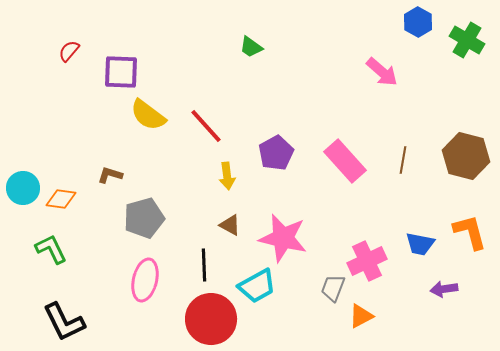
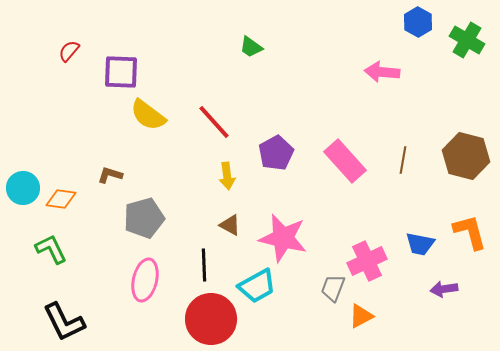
pink arrow: rotated 144 degrees clockwise
red line: moved 8 px right, 4 px up
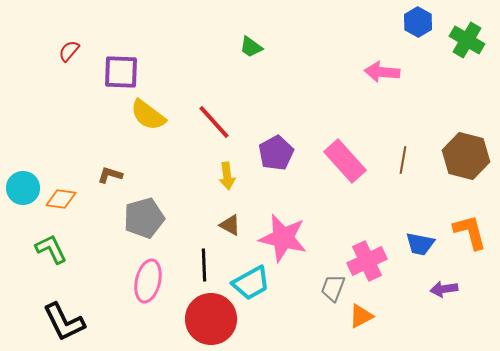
pink ellipse: moved 3 px right, 1 px down
cyan trapezoid: moved 6 px left, 3 px up
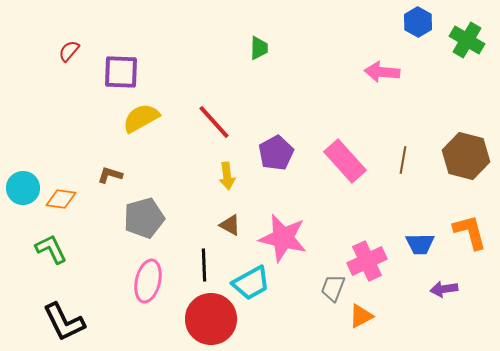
green trapezoid: moved 8 px right, 1 px down; rotated 125 degrees counterclockwise
yellow semicircle: moved 7 px left, 3 px down; rotated 114 degrees clockwise
blue trapezoid: rotated 12 degrees counterclockwise
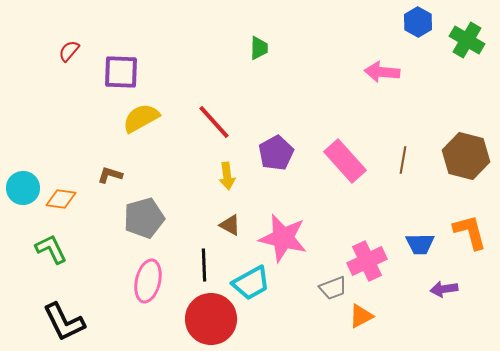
gray trapezoid: rotated 132 degrees counterclockwise
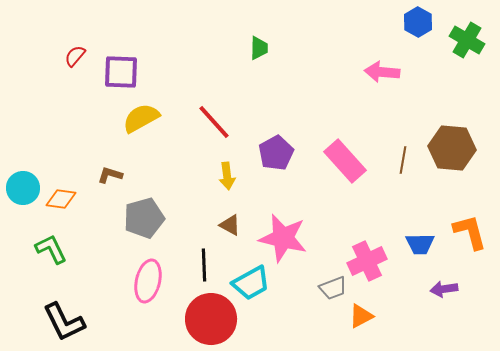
red semicircle: moved 6 px right, 5 px down
brown hexagon: moved 14 px left, 8 px up; rotated 9 degrees counterclockwise
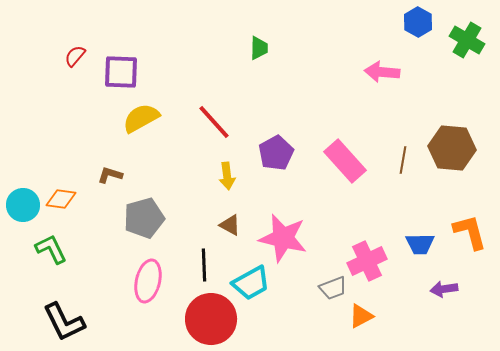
cyan circle: moved 17 px down
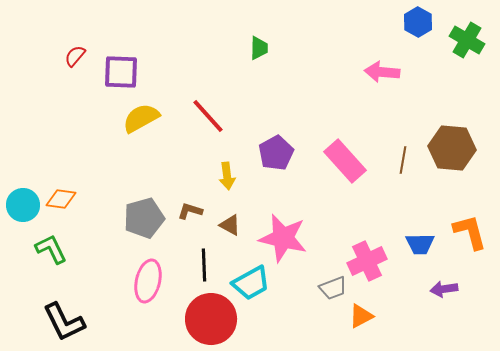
red line: moved 6 px left, 6 px up
brown L-shape: moved 80 px right, 36 px down
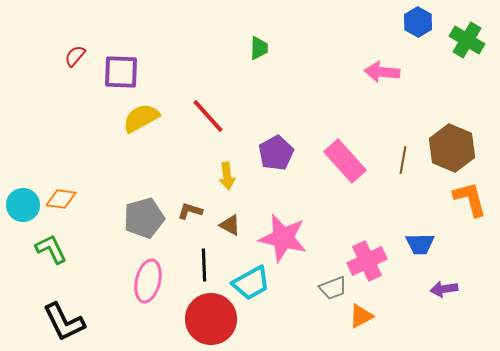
brown hexagon: rotated 18 degrees clockwise
orange L-shape: moved 33 px up
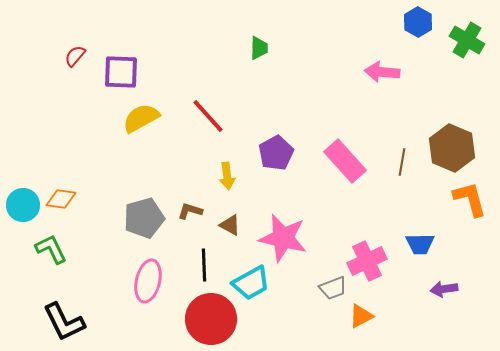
brown line: moved 1 px left, 2 px down
